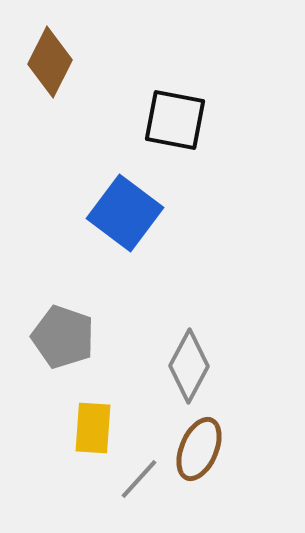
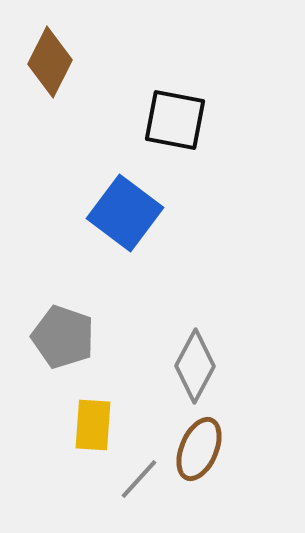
gray diamond: moved 6 px right
yellow rectangle: moved 3 px up
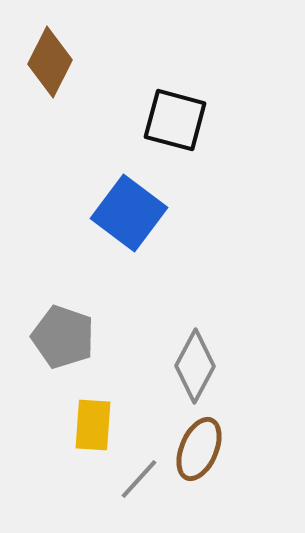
black square: rotated 4 degrees clockwise
blue square: moved 4 px right
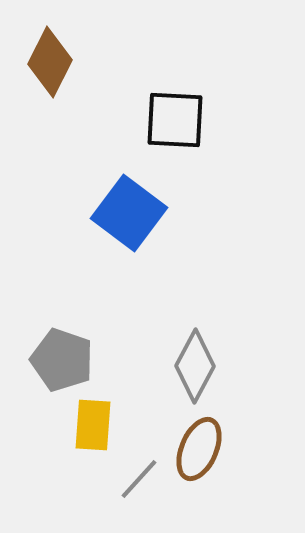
black square: rotated 12 degrees counterclockwise
gray pentagon: moved 1 px left, 23 px down
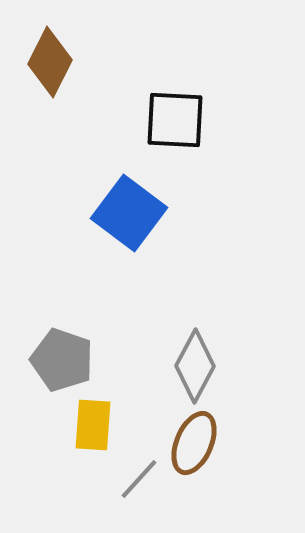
brown ellipse: moved 5 px left, 6 px up
